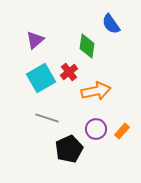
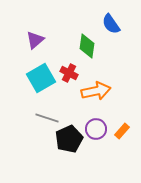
red cross: moved 1 px down; rotated 24 degrees counterclockwise
black pentagon: moved 10 px up
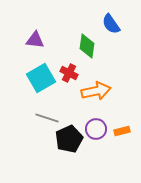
purple triangle: rotated 48 degrees clockwise
orange rectangle: rotated 35 degrees clockwise
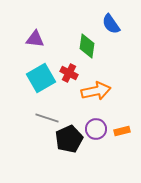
purple triangle: moved 1 px up
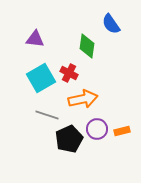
orange arrow: moved 13 px left, 8 px down
gray line: moved 3 px up
purple circle: moved 1 px right
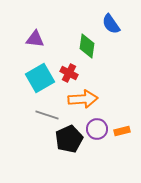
cyan square: moved 1 px left
orange arrow: rotated 8 degrees clockwise
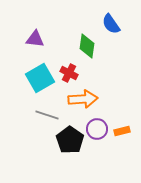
black pentagon: moved 1 px right, 1 px down; rotated 12 degrees counterclockwise
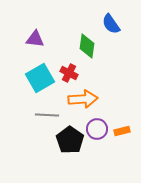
gray line: rotated 15 degrees counterclockwise
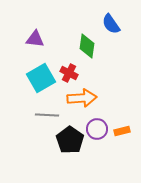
cyan square: moved 1 px right
orange arrow: moved 1 px left, 1 px up
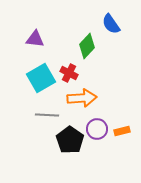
green diamond: rotated 35 degrees clockwise
